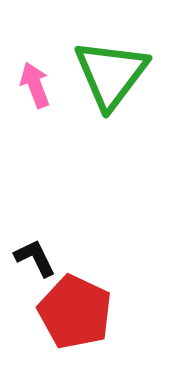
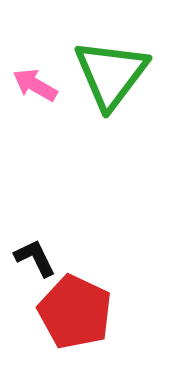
pink arrow: rotated 39 degrees counterclockwise
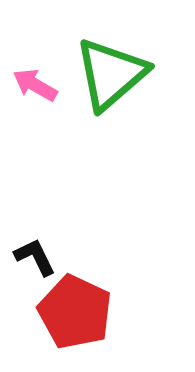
green triangle: rotated 12 degrees clockwise
black L-shape: moved 1 px up
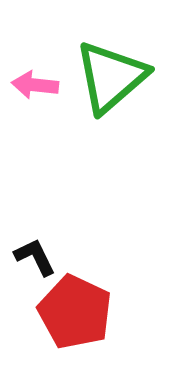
green triangle: moved 3 px down
pink arrow: rotated 24 degrees counterclockwise
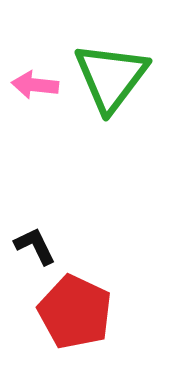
green triangle: rotated 12 degrees counterclockwise
black L-shape: moved 11 px up
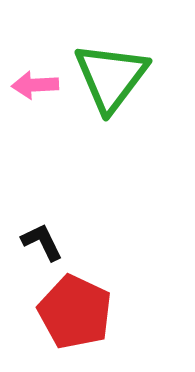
pink arrow: rotated 9 degrees counterclockwise
black L-shape: moved 7 px right, 4 px up
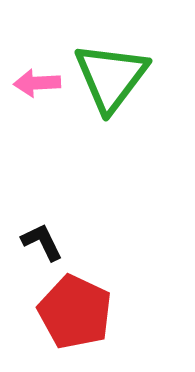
pink arrow: moved 2 px right, 2 px up
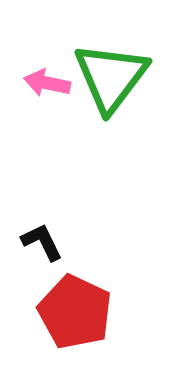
pink arrow: moved 10 px right; rotated 15 degrees clockwise
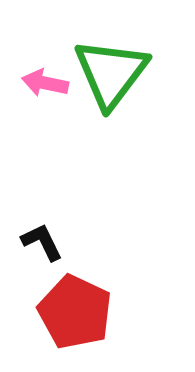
green triangle: moved 4 px up
pink arrow: moved 2 px left
